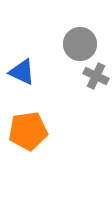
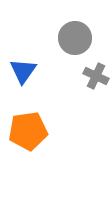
gray circle: moved 5 px left, 6 px up
blue triangle: moved 1 px right, 1 px up; rotated 40 degrees clockwise
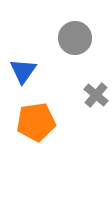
gray cross: moved 19 px down; rotated 15 degrees clockwise
orange pentagon: moved 8 px right, 9 px up
